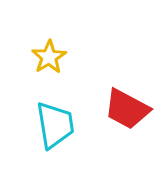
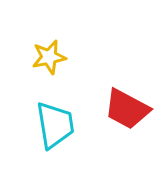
yellow star: rotated 20 degrees clockwise
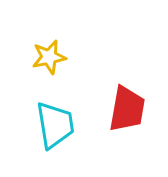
red trapezoid: rotated 108 degrees counterclockwise
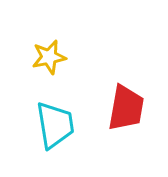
red trapezoid: moved 1 px left, 1 px up
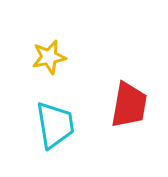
red trapezoid: moved 3 px right, 3 px up
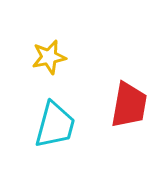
cyan trapezoid: rotated 24 degrees clockwise
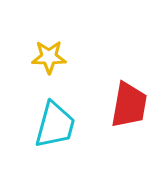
yellow star: rotated 12 degrees clockwise
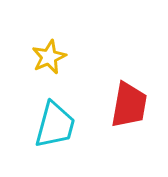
yellow star: rotated 24 degrees counterclockwise
